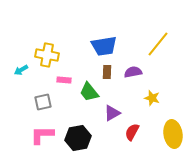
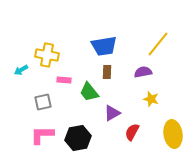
purple semicircle: moved 10 px right
yellow star: moved 1 px left, 1 px down
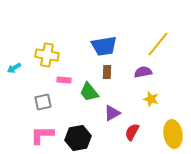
cyan arrow: moved 7 px left, 2 px up
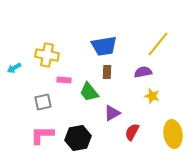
yellow star: moved 1 px right, 3 px up
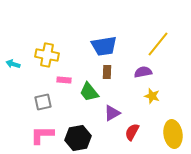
cyan arrow: moved 1 px left, 4 px up; rotated 48 degrees clockwise
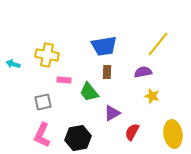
pink L-shape: rotated 65 degrees counterclockwise
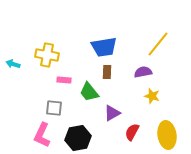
blue trapezoid: moved 1 px down
gray square: moved 11 px right, 6 px down; rotated 18 degrees clockwise
yellow ellipse: moved 6 px left, 1 px down
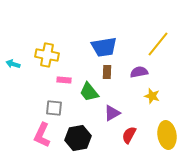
purple semicircle: moved 4 px left
red semicircle: moved 3 px left, 3 px down
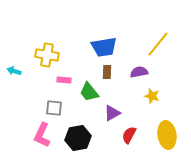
cyan arrow: moved 1 px right, 7 px down
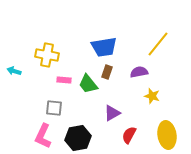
brown rectangle: rotated 16 degrees clockwise
green trapezoid: moved 1 px left, 8 px up
pink L-shape: moved 1 px right, 1 px down
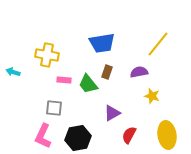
blue trapezoid: moved 2 px left, 4 px up
cyan arrow: moved 1 px left, 1 px down
